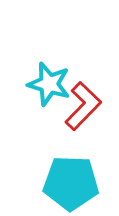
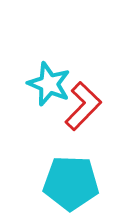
cyan star: rotated 6 degrees clockwise
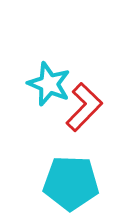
red L-shape: moved 1 px right, 1 px down
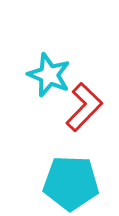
cyan star: moved 9 px up
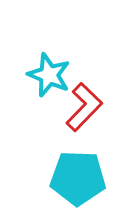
cyan pentagon: moved 7 px right, 5 px up
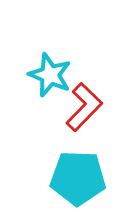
cyan star: moved 1 px right
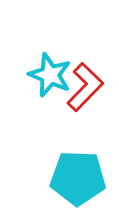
red L-shape: moved 1 px right, 20 px up
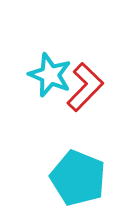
cyan pentagon: rotated 20 degrees clockwise
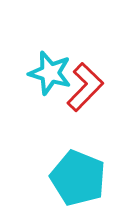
cyan star: moved 2 px up; rotated 6 degrees counterclockwise
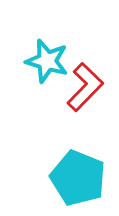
cyan star: moved 3 px left, 12 px up
